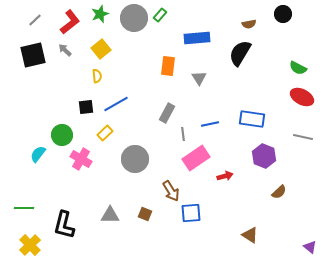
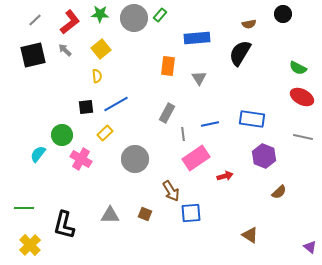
green star at (100, 14): rotated 24 degrees clockwise
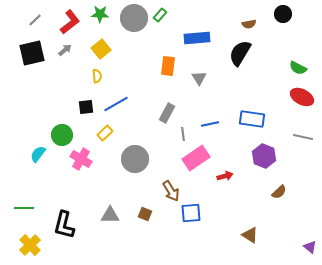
gray arrow at (65, 50): rotated 96 degrees clockwise
black square at (33, 55): moved 1 px left, 2 px up
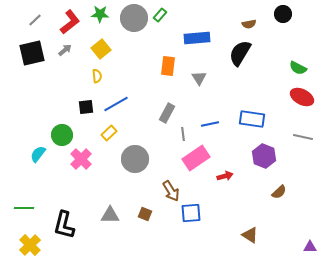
yellow rectangle at (105, 133): moved 4 px right
pink cross at (81, 159): rotated 15 degrees clockwise
purple triangle at (310, 247): rotated 40 degrees counterclockwise
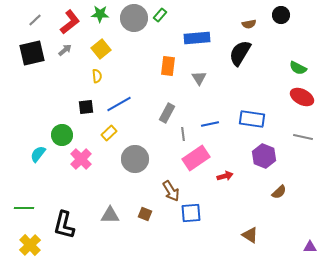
black circle at (283, 14): moved 2 px left, 1 px down
blue line at (116, 104): moved 3 px right
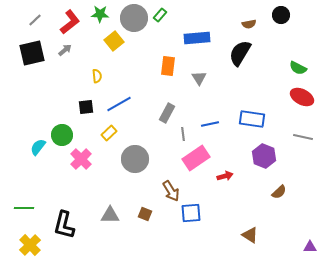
yellow square at (101, 49): moved 13 px right, 8 px up
cyan semicircle at (38, 154): moved 7 px up
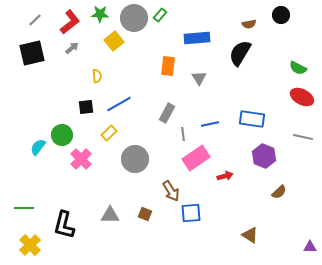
gray arrow at (65, 50): moved 7 px right, 2 px up
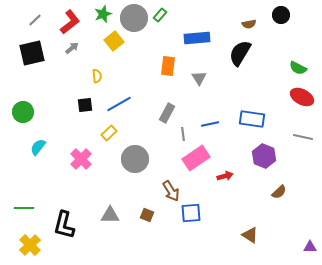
green star at (100, 14): moved 3 px right; rotated 24 degrees counterclockwise
black square at (86, 107): moved 1 px left, 2 px up
green circle at (62, 135): moved 39 px left, 23 px up
brown square at (145, 214): moved 2 px right, 1 px down
